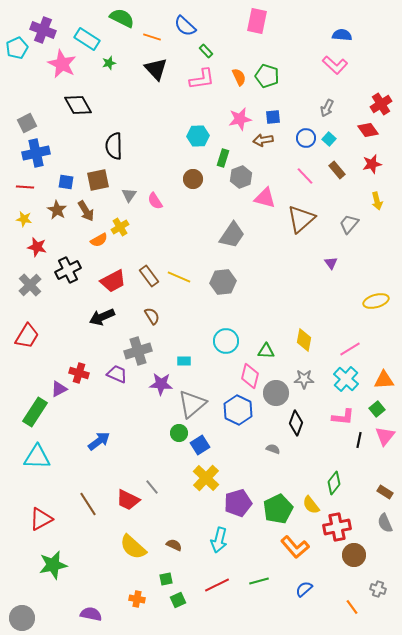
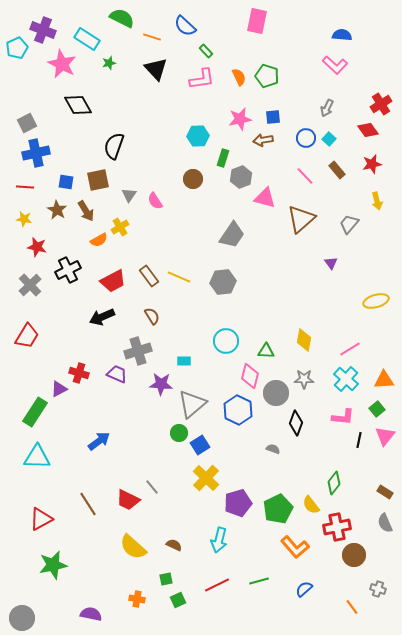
black semicircle at (114, 146): rotated 20 degrees clockwise
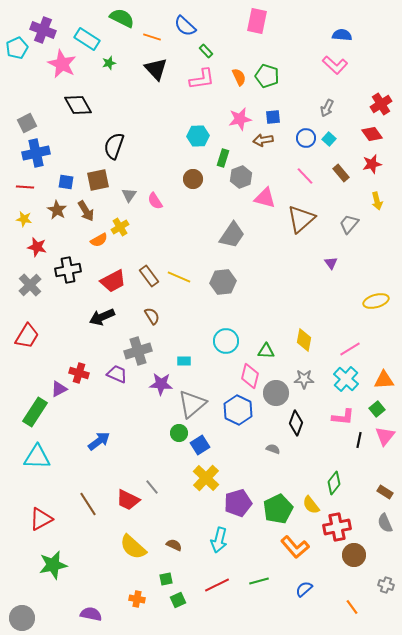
red diamond at (368, 130): moved 4 px right, 4 px down
brown rectangle at (337, 170): moved 4 px right, 3 px down
black cross at (68, 270): rotated 15 degrees clockwise
gray cross at (378, 589): moved 8 px right, 4 px up
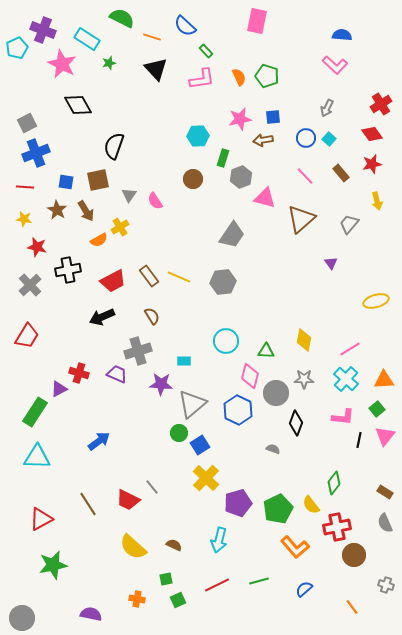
blue cross at (36, 153): rotated 8 degrees counterclockwise
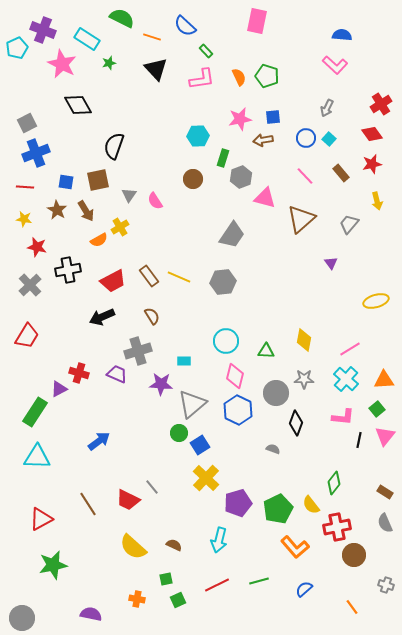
pink diamond at (250, 376): moved 15 px left
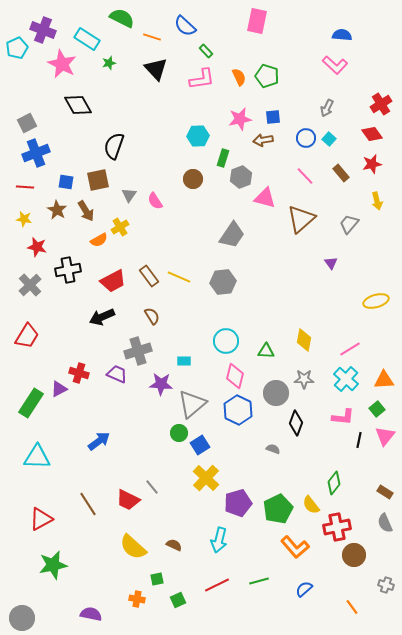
green rectangle at (35, 412): moved 4 px left, 9 px up
green square at (166, 579): moved 9 px left
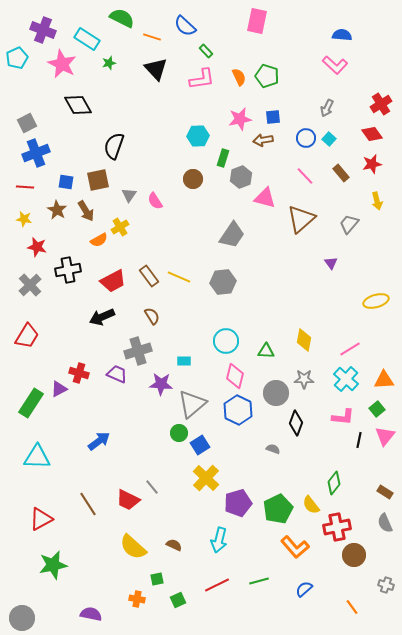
cyan pentagon at (17, 48): moved 10 px down
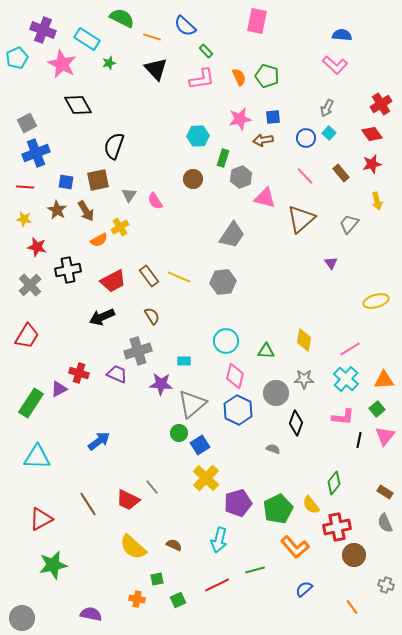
cyan square at (329, 139): moved 6 px up
green line at (259, 581): moved 4 px left, 11 px up
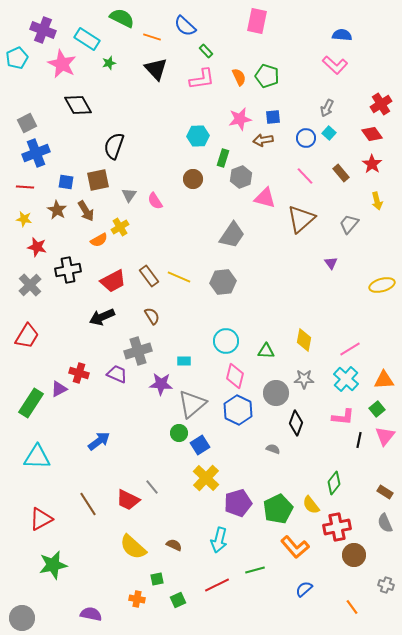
red star at (372, 164): rotated 24 degrees counterclockwise
yellow ellipse at (376, 301): moved 6 px right, 16 px up
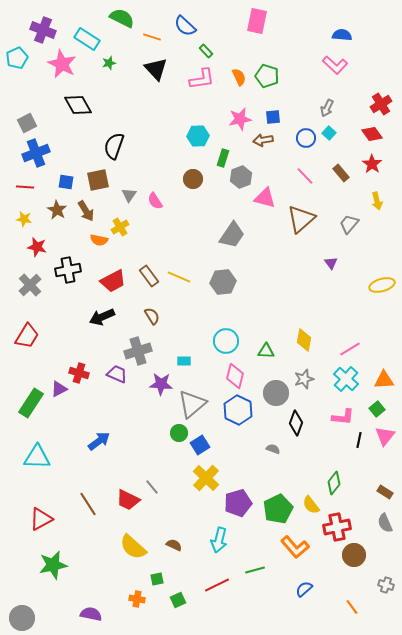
orange semicircle at (99, 240): rotated 42 degrees clockwise
gray star at (304, 379): rotated 18 degrees counterclockwise
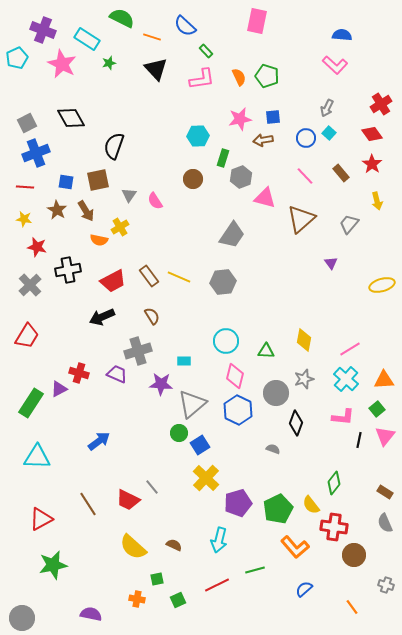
black diamond at (78, 105): moved 7 px left, 13 px down
red cross at (337, 527): moved 3 px left; rotated 20 degrees clockwise
